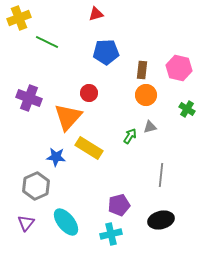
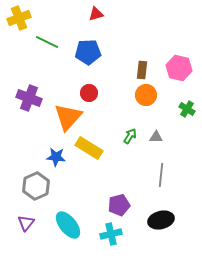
blue pentagon: moved 18 px left
gray triangle: moved 6 px right, 10 px down; rotated 16 degrees clockwise
cyan ellipse: moved 2 px right, 3 px down
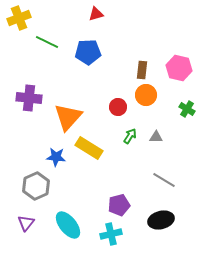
red circle: moved 29 px right, 14 px down
purple cross: rotated 15 degrees counterclockwise
gray line: moved 3 px right, 5 px down; rotated 65 degrees counterclockwise
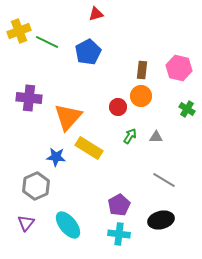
yellow cross: moved 13 px down
blue pentagon: rotated 25 degrees counterclockwise
orange circle: moved 5 px left, 1 px down
purple pentagon: rotated 15 degrees counterclockwise
cyan cross: moved 8 px right; rotated 20 degrees clockwise
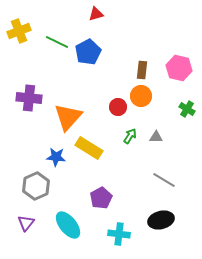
green line: moved 10 px right
purple pentagon: moved 18 px left, 7 px up
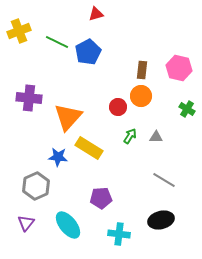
blue star: moved 2 px right
purple pentagon: rotated 25 degrees clockwise
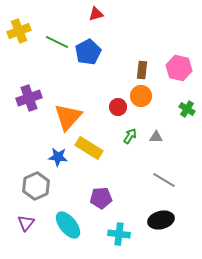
purple cross: rotated 25 degrees counterclockwise
